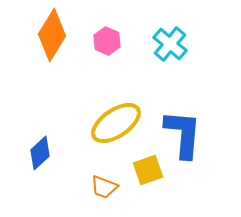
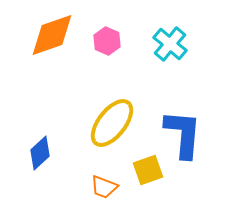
orange diamond: rotated 39 degrees clockwise
yellow ellipse: moved 4 px left; rotated 18 degrees counterclockwise
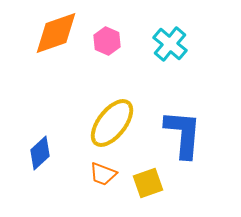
orange diamond: moved 4 px right, 2 px up
yellow square: moved 13 px down
orange trapezoid: moved 1 px left, 13 px up
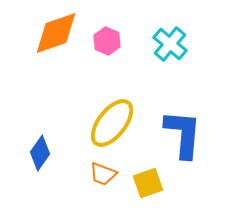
blue diamond: rotated 12 degrees counterclockwise
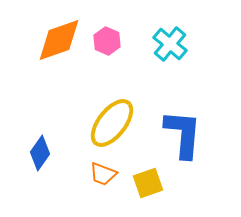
orange diamond: moved 3 px right, 7 px down
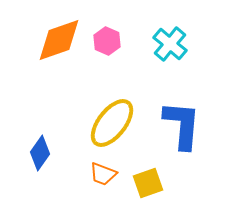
blue L-shape: moved 1 px left, 9 px up
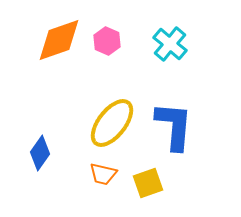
blue L-shape: moved 8 px left, 1 px down
orange trapezoid: rotated 8 degrees counterclockwise
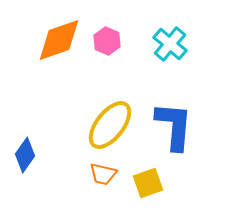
yellow ellipse: moved 2 px left, 2 px down
blue diamond: moved 15 px left, 2 px down
